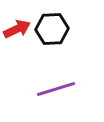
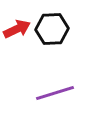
purple line: moved 1 px left, 4 px down
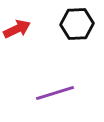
black hexagon: moved 25 px right, 5 px up
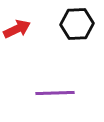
purple line: rotated 15 degrees clockwise
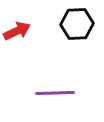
red arrow: moved 2 px down
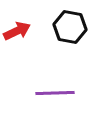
black hexagon: moved 7 px left, 3 px down; rotated 12 degrees clockwise
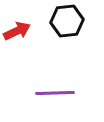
black hexagon: moved 3 px left, 6 px up; rotated 16 degrees counterclockwise
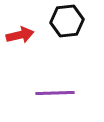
red arrow: moved 3 px right, 4 px down; rotated 12 degrees clockwise
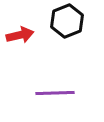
black hexagon: rotated 16 degrees counterclockwise
